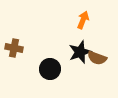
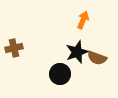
brown cross: rotated 24 degrees counterclockwise
black star: moved 3 px left
black circle: moved 10 px right, 5 px down
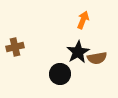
brown cross: moved 1 px right, 1 px up
black star: moved 1 px right; rotated 10 degrees counterclockwise
brown semicircle: rotated 30 degrees counterclockwise
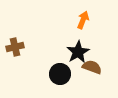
brown semicircle: moved 5 px left, 9 px down; rotated 150 degrees counterclockwise
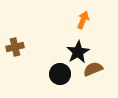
brown semicircle: moved 1 px right, 2 px down; rotated 42 degrees counterclockwise
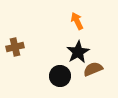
orange arrow: moved 6 px left, 1 px down; rotated 48 degrees counterclockwise
black circle: moved 2 px down
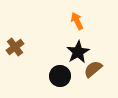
brown cross: rotated 24 degrees counterclockwise
brown semicircle: rotated 18 degrees counterclockwise
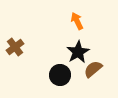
black circle: moved 1 px up
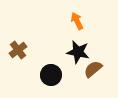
brown cross: moved 3 px right, 3 px down
black star: rotated 30 degrees counterclockwise
black circle: moved 9 px left
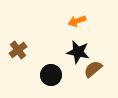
orange arrow: rotated 84 degrees counterclockwise
